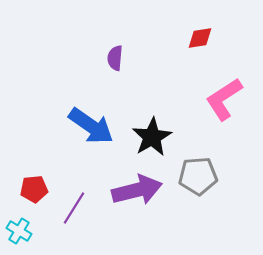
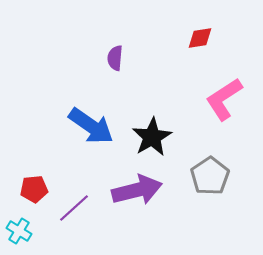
gray pentagon: moved 12 px right; rotated 30 degrees counterclockwise
purple line: rotated 16 degrees clockwise
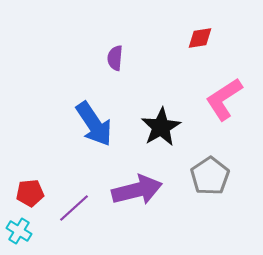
blue arrow: moved 3 px right, 2 px up; rotated 21 degrees clockwise
black star: moved 9 px right, 10 px up
red pentagon: moved 4 px left, 4 px down
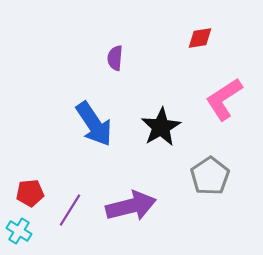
purple arrow: moved 6 px left, 16 px down
purple line: moved 4 px left, 2 px down; rotated 16 degrees counterclockwise
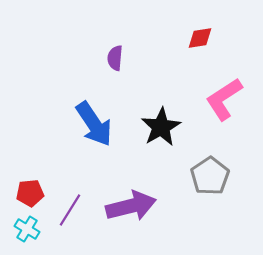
cyan cross: moved 8 px right, 2 px up
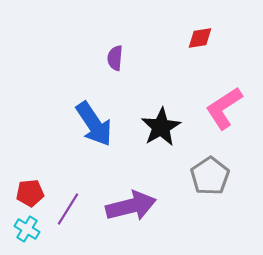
pink L-shape: moved 9 px down
purple line: moved 2 px left, 1 px up
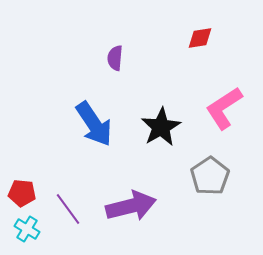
red pentagon: moved 8 px left; rotated 12 degrees clockwise
purple line: rotated 68 degrees counterclockwise
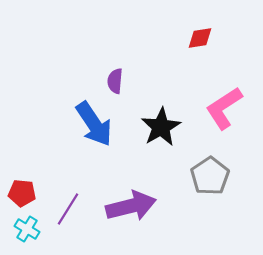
purple semicircle: moved 23 px down
purple line: rotated 68 degrees clockwise
